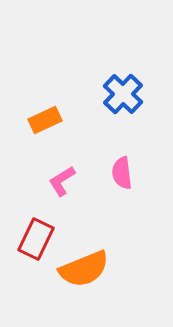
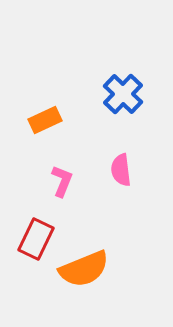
pink semicircle: moved 1 px left, 3 px up
pink L-shape: rotated 144 degrees clockwise
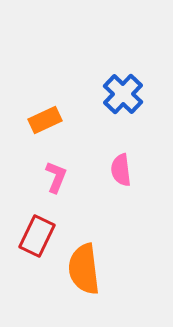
pink L-shape: moved 6 px left, 4 px up
red rectangle: moved 1 px right, 3 px up
orange semicircle: rotated 105 degrees clockwise
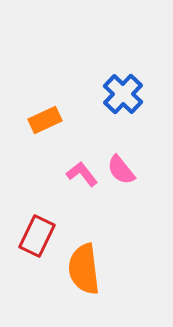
pink semicircle: rotated 32 degrees counterclockwise
pink L-shape: moved 26 px right, 3 px up; rotated 60 degrees counterclockwise
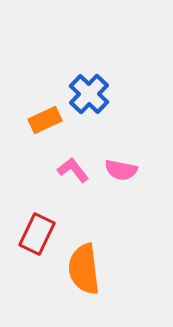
blue cross: moved 34 px left
pink semicircle: rotated 40 degrees counterclockwise
pink L-shape: moved 9 px left, 4 px up
red rectangle: moved 2 px up
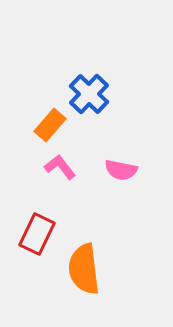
orange rectangle: moved 5 px right, 5 px down; rotated 24 degrees counterclockwise
pink L-shape: moved 13 px left, 3 px up
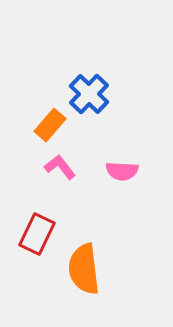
pink semicircle: moved 1 px right, 1 px down; rotated 8 degrees counterclockwise
